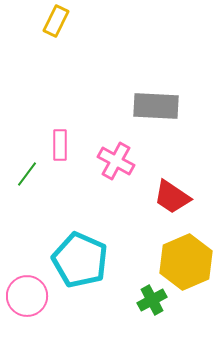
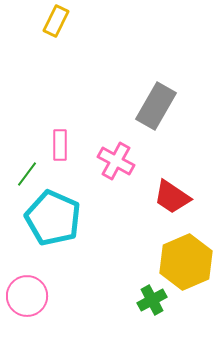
gray rectangle: rotated 63 degrees counterclockwise
cyan pentagon: moved 27 px left, 42 px up
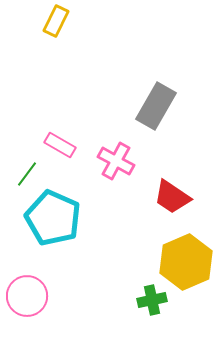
pink rectangle: rotated 60 degrees counterclockwise
green cross: rotated 16 degrees clockwise
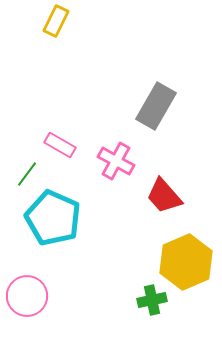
red trapezoid: moved 8 px left, 1 px up; rotated 15 degrees clockwise
